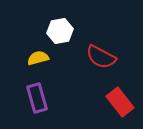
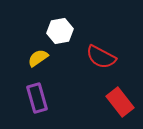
yellow semicircle: rotated 20 degrees counterclockwise
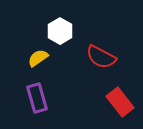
white hexagon: rotated 20 degrees counterclockwise
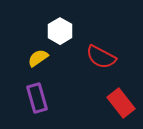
red rectangle: moved 1 px right, 1 px down
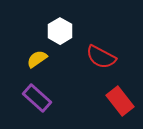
yellow semicircle: moved 1 px left, 1 px down
purple rectangle: rotated 32 degrees counterclockwise
red rectangle: moved 1 px left, 2 px up
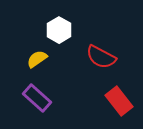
white hexagon: moved 1 px left, 1 px up
red rectangle: moved 1 px left
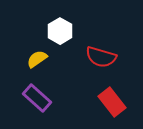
white hexagon: moved 1 px right, 1 px down
red semicircle: rotated 12 degrees counterclockwise
red rectangle: moved 7 px left, 1 px down
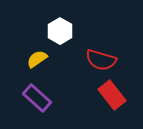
red semicircle: moved 3 px down
red rectangle: moved 7 px up
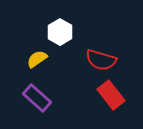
white hexagon: moved 1 px down
red rectangle: moved 1 px left
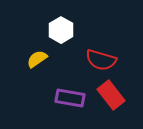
white hexagon: moved 1 px right, 2 px up
purple rectangle: moved 33 px right; rotated 32 degrees counterclockwise
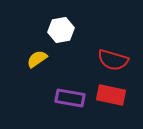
white hexagon: rotated 20 degrees clockwise
red semicircle: moved 12 px right
red rectangle: rotated 40 degrees counterclockwise
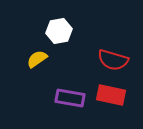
white hexagon: moved 2 px left, 1 px down
